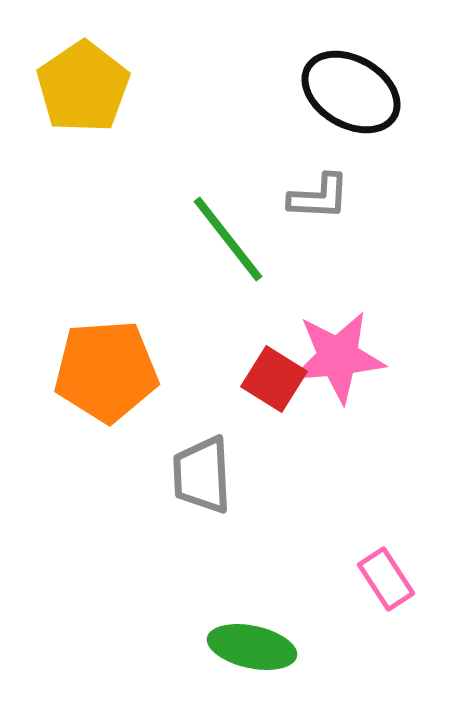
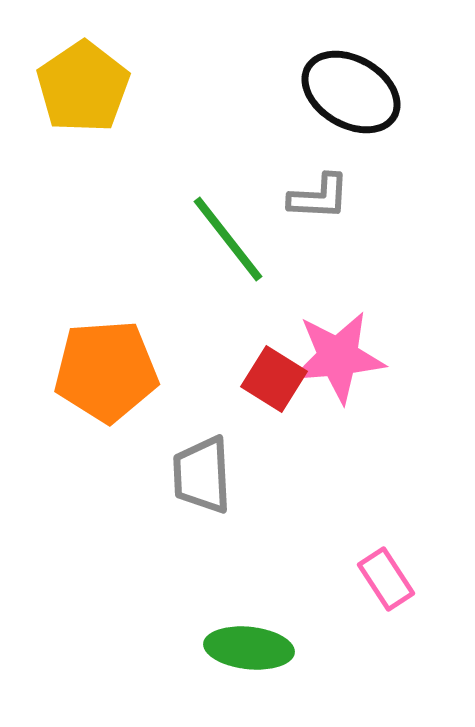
green ellipse: moved 3 px left, 1 px down; rotated 6 degrees counterclockwise
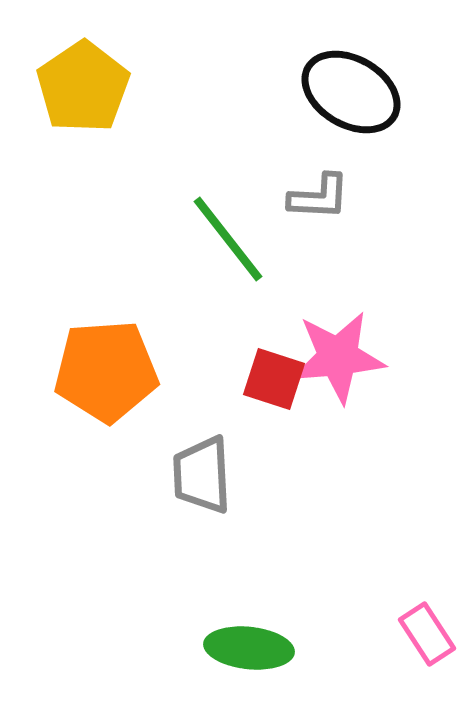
red square: rotated 14 degrees counterclockwise
pink rectangle: moved 41 px right, 55 px down
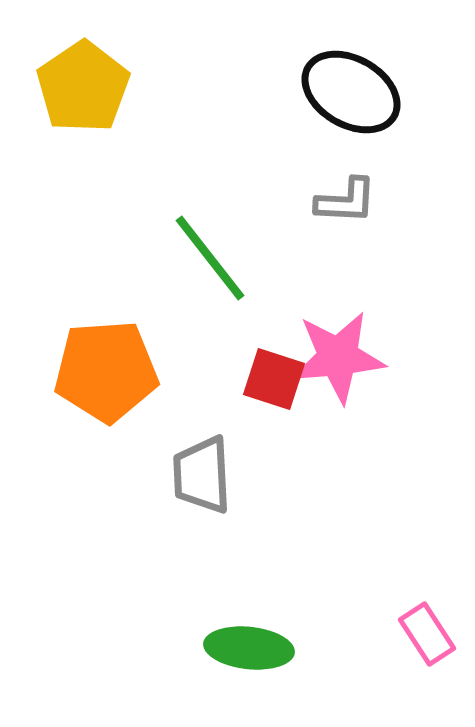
gray L-shape: moved 27 px right, 4 px down
green line: moved 18 px left, 19 px down
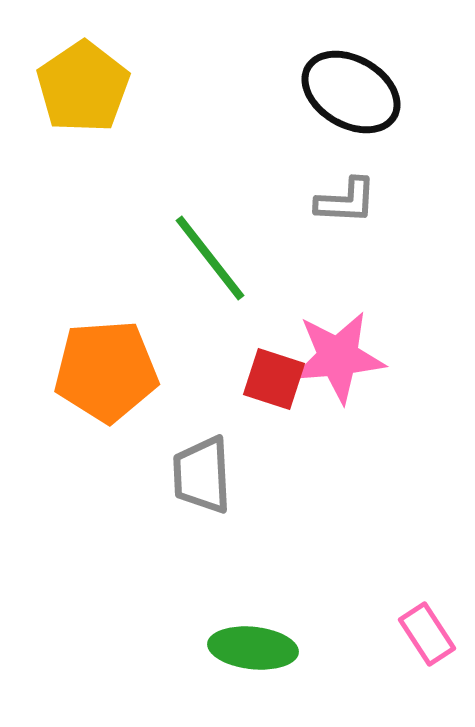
green ellipse: moved 4 px right
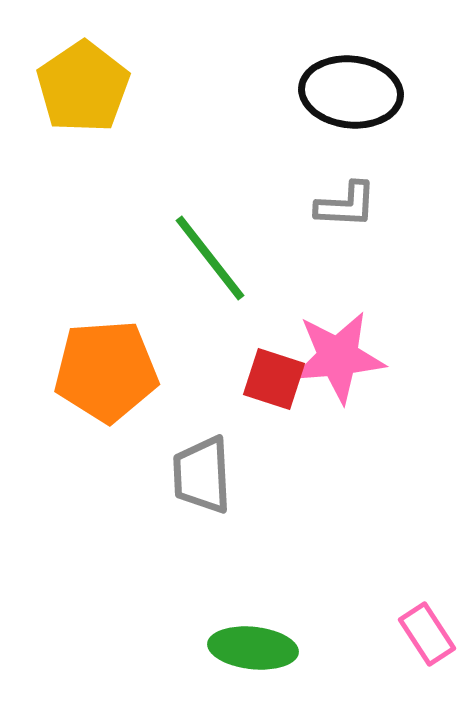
black ellipse: rotated 24 degrees counterclockwise
gray L-shape: moved 4 px down
